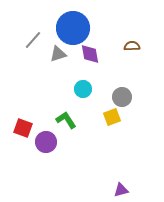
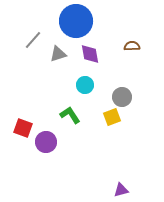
blue circle: moved 3 px right, 7 px up
cyan circle: moved 2 px right, 4 px up
green L-shape: moved 4 px right, 5 px up
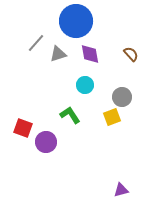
gray line: moved 3 px right, 3 px down
brown semicircle: moved 1 px left, 8 px down; rotated 49 degrees clockwise
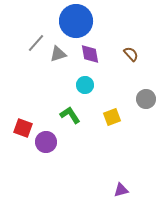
gray circle: moved 24 px right, 2 px down
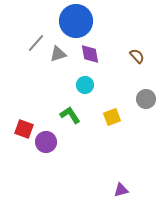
brown semicircle: moved 6 px right, 2 px down
red square: moved 1 px right, 1 px down
